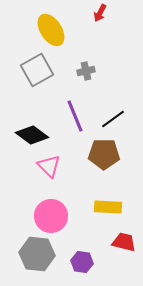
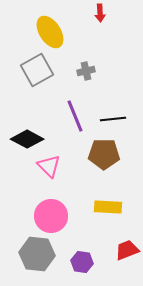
red arrow: rotated 30 degrees counterclockwise
yellow ellipse: moved 1 px left, 2 px down
black line: rotated 30 degrees clockwise
black diamond: moved 5 px left, 4 px down; rotated 8 degrees counterclockwise
red trapezoid: moved 3 px right, 8 px down; rotated 35 degrees counterclockwise
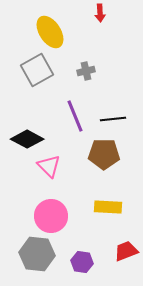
red trapezoid: moved 1 px left, 1 px down
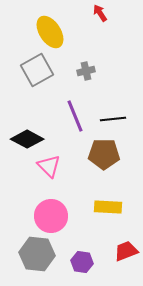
red arrow: rotated 150 degrees clockwise
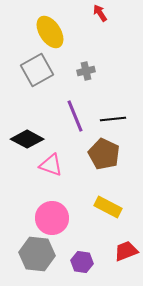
brown pentagon: rotated 24 degrees clockwise
pink triangle: moved 2 px right, 1 px up; rotated 25 degrees counterclockwise
yellow rectangle: rotated 24 degrees clockwise
pink circle: moved 1 px right, 2 px down
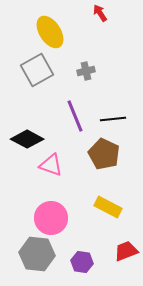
pink circle: moved 1 px left
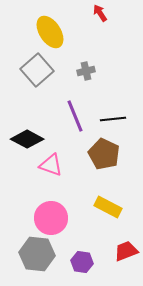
gray square: rotated 12 degrees counterclockwise
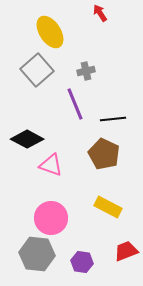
purple line: moved 12 px up
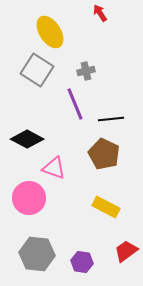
gray square: rotated 16 degrees counterclockwise
black line: moved 2 px left
pink triangle: moved 3 px right, 3 px down
yellow rectangle: moved 2 px left
pink circle: moved 22 px left, 20 px up
red trapezoid: rotated 15 degrees counterclockwise
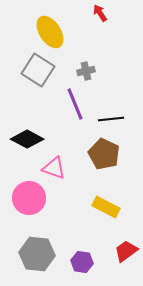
gray square: moved 1 px right
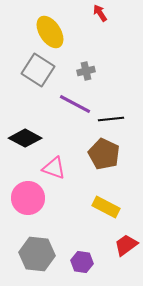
purple line: rotated 40 degrees counterclockwise
black diamond: moved 2 px left, 1 px up
pink circle: moved 1 px left
red trapezoid: moved 6 px up
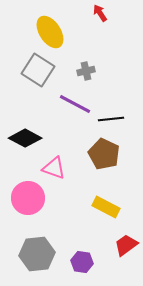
gray hexagon: rotated 12 degrees counterclockwise
